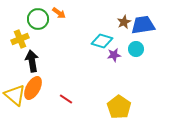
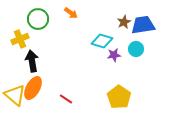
orange arrow: moved 12 px right
yellow pentagon: moved 10 px up
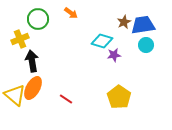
cyan circle: moved 10 px right, 4 px up
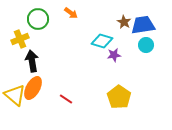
brown star: rotated 16 degrees counterclockwise
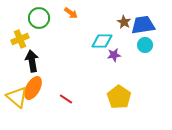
green circle: moved 1 px right, 1 px up
cyan diamond: rotated 15 degrees counterclockwise
cyan circle: moved 1 px left
yellow triangle: moved 2 px right, 2 px down
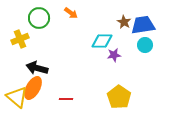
black arrow: moved 5 px right, 7 px down; rotated 65 degrees counterclockwise
red line: rotated 32 degrees counterclockwise
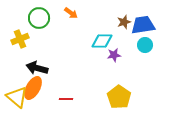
brown star: rotated 24 degrees clockwise
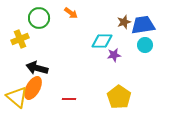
red line: moved 3 px right
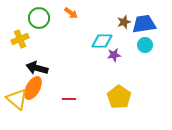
blue trapezoid: moved 1 px right, 1 px up
yellow triangle: moved 2 px down
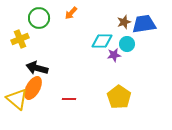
orange arrow: rotated 96 degrees clockwise
cyan circle: moved 18 px left, 1 px up
